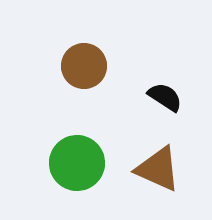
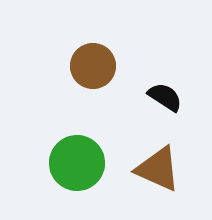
brown circle: moved 9 px right
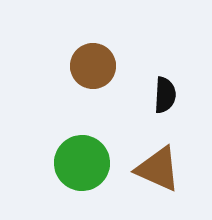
black semicircle: moved 2 px up; rotated 60 degrees clockwise
green circle: moved 5 px right
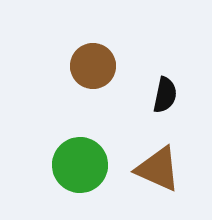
black semicircle: rotated 9 degrees clockwise
green circle: moved 2 px left, 2 px down
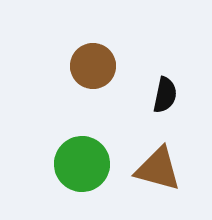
green circle: moved 2 px right, 1 px up
brown triangle: rotated 9 degrees counterclockwise
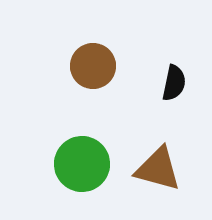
black semicircle: moved 9 px right, 12 px up
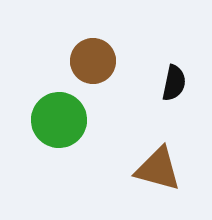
brown circle: moved 5 px up
green circle: moved 23 px left, 44 px up
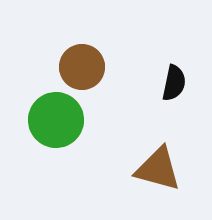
brown circle: moved 11 px left, 6 px down
green circle: moved 3 px left
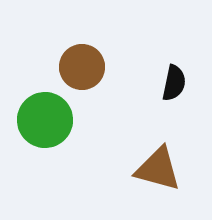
green circle: moved 11 px left
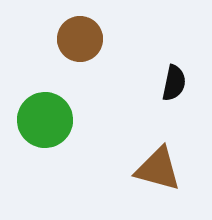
brown circle: moved 2 px left, 28 px up
